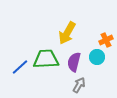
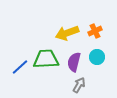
yellow arrow: rotated 40 degrees clockwise
orange cross: moved 11 px left, 9 px up
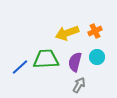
purple semicircle: moved 1 px right
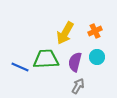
yellow arrow: moved 2 px left; rotated 40 degrees counterclockwise
blue line: rotated 66 degrees clockwise
gray arrow: moved 1 px left, 1 px down
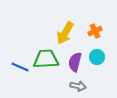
gray arrow: rotated 70 degrees clockwise
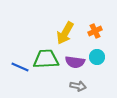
purple semicircle: rotated 96 degrees counterclockwise
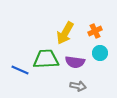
cyan circle: moved 3 px right, 4 px up
blue line: moved 3 px down
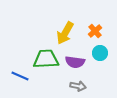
orange cross: rotated 16 degrees counterclockwise
blue line: moved 6 px down
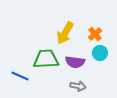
orange cross: moved 3 px down
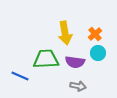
yellow arrow: rotated 40 degrees counterclockwise
cyan circle: moved 2 px left
